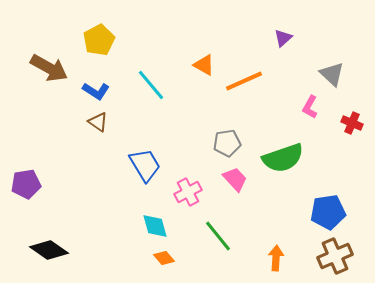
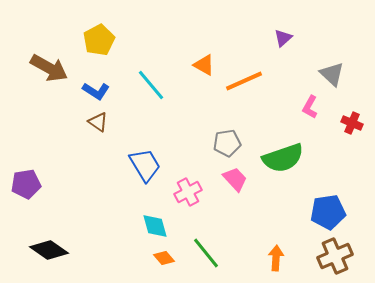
green line: moved 12 px left, 17 px down
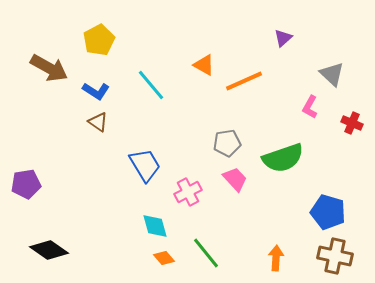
blue pentagon: rotated 24 degrees clockwise
brown cross: rotated 36 degrees clockwise
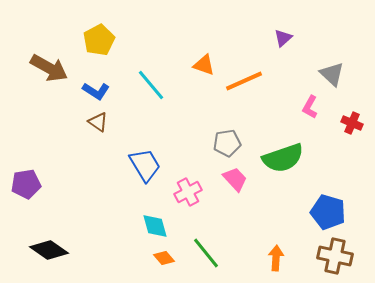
orange triangle: rotated 10 degrees counterclockwise
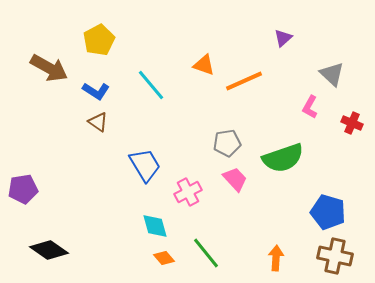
purple pentagon: moved 3 px left, 5 px down
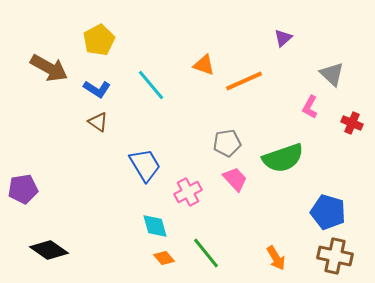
blue L-shape: moved 1 px right, 2 px up
orange arrow: rotated 145 degrees clockwise
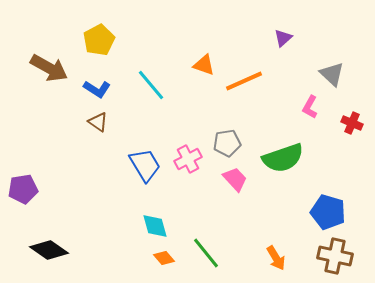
pink cross: moved 33 px up
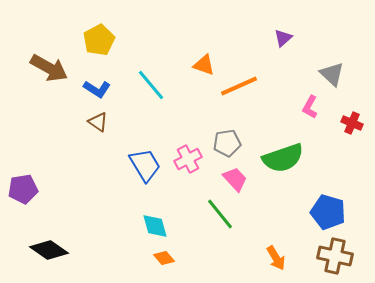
orange line: moved 5 px left, 5 px down
green line: moved 14 px right, 39 px up
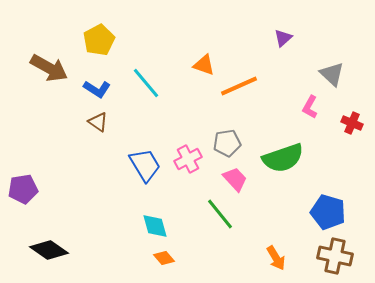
cyan line: moved 5 px left, 2 px up
